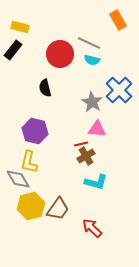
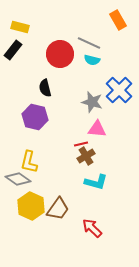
gray star: rotated 15 degrees counterclockwise
purple hexagon: moved 14 px up
gray diamond: rotated 25 degrees counterclockwise
yellow hexagon: rotated 20 degrees counterclockwise
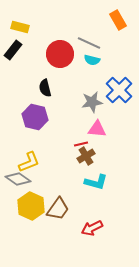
gray star: rotated 25 degrees counterclockwise
yellow L-shape: rotated 125 degrees counterclockwise
red arrow: rotated 70 degrees counterclockwise
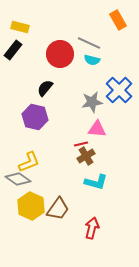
black semicircle: rotated 54 degrees clockwise
red arrow: rotated 130 degrees clockwise
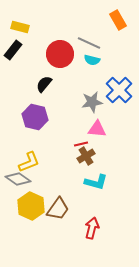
black semicircle: moved 1 px left, 4 px up
